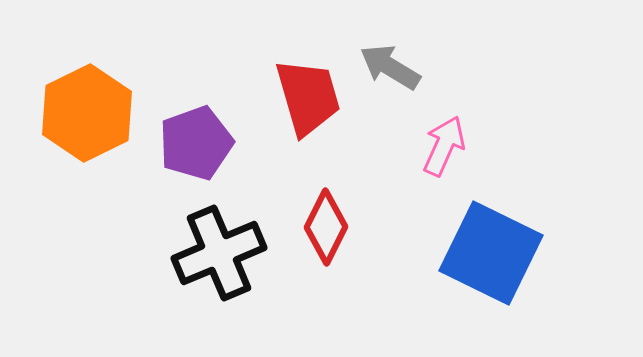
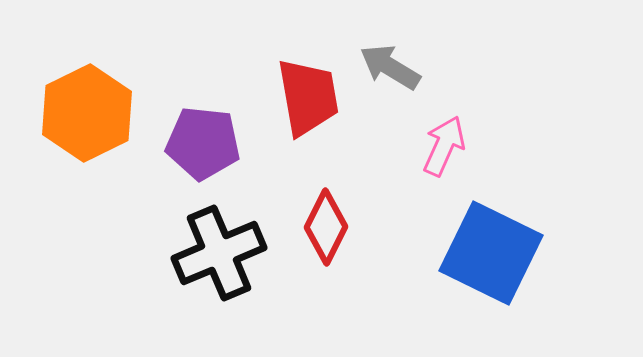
red trapezoid: rotated 6 degrees clockwise
purple pentagon: moved 7 px right; rotated 26 degrees clockwise
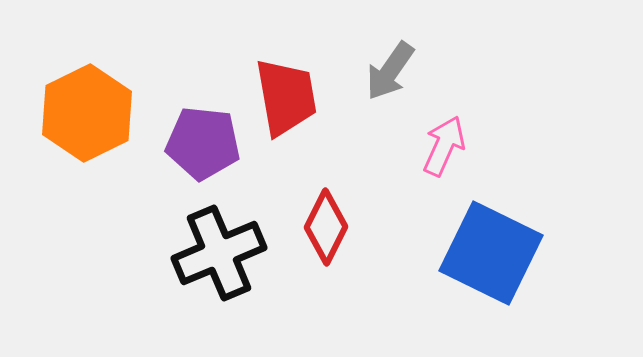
gray arrow: moved 4 px down; rotated 86 degrees counterclockwise
red trapezoid: moved 22 px left
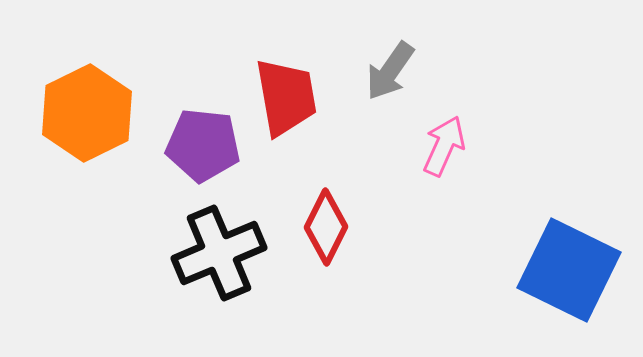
purple pentagon: moved 2 px down
blue square: moved 78 px right, 17 px down
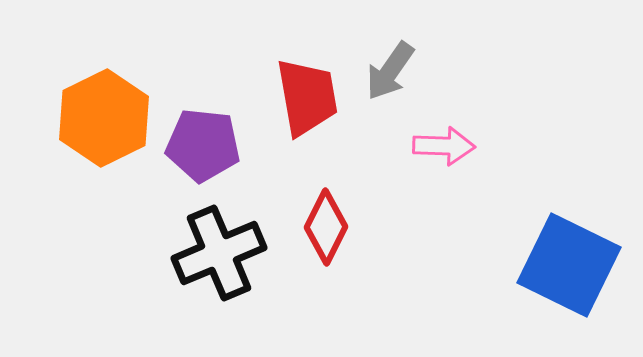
red trapezoid: moved 21 px right
orange hexagon: moved 17 px right, 5 px down
pink arrow: rotated 68 degrees clockwise
blue square: moved 5 px up
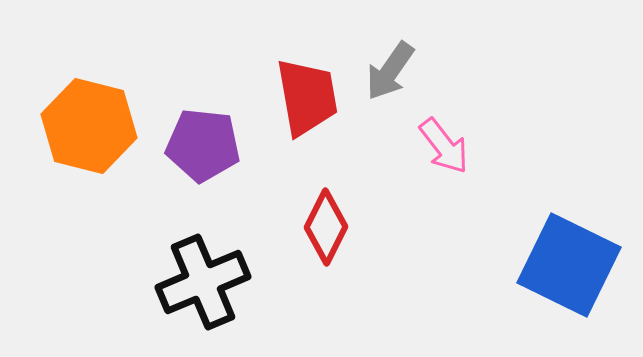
orange hexagon: moved 15 px left, 8 px down; rotated 20 degrees counterclockwise
pink arrow: rotated 50 degrees clockwise
black cross: moved 16 px left, 29 px down
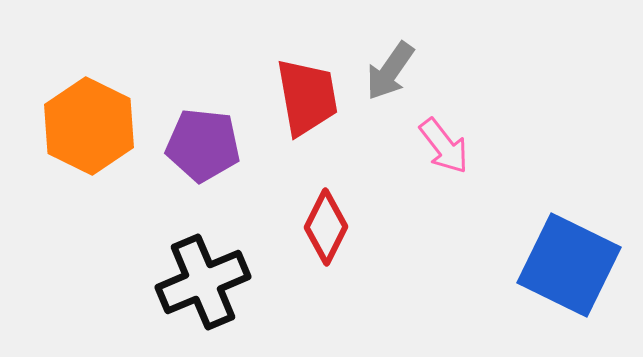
orange hexagon: rotated 12 degrees clockwise
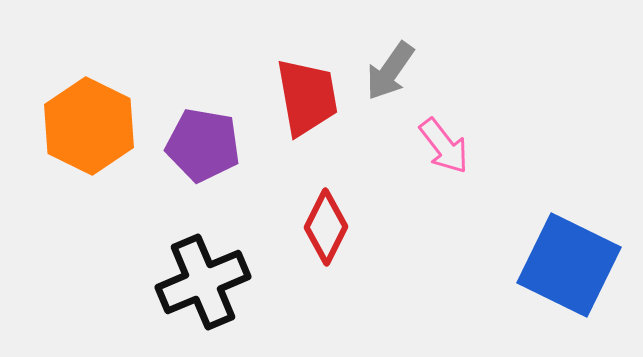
purple pentagon: rotated 4 degrees clockwise
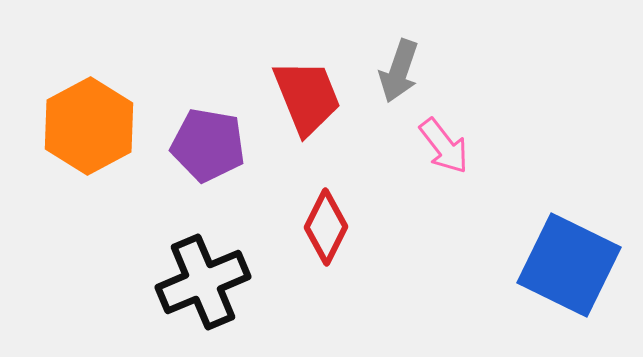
gray arrow: moved 9 px right; rotated 16 degrees counterclockwise
red trapezoid: rotated 12 degrees counterclockwise
orange hexagon: rotated 6 degrees clockwise
purple pentagon: moved 5 px right
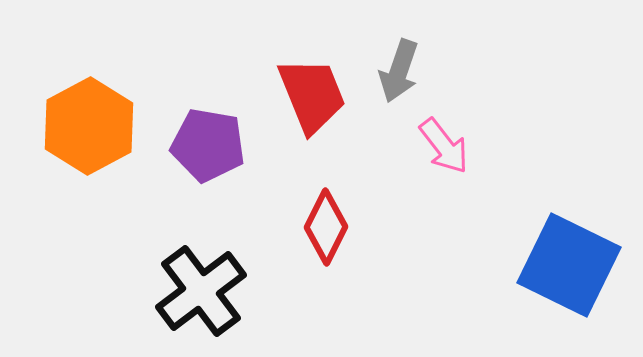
red trapezoid: moved 5 px right, 2 px up
black cross: moved 2 px left, 9 px down; rotated 14 degrees counterclockwise
